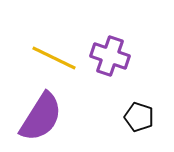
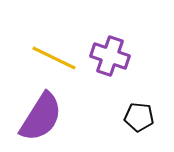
black pentagon: rotated 12 degrees counterclockwise
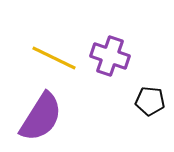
black pentagon: moved 11 px right, 16 px up
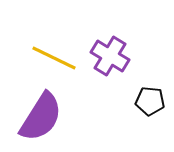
purple cross: rotated 12 degrees clockwise
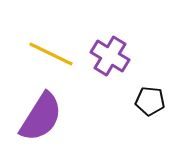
yellow line: moved 3 px left, 4 px up
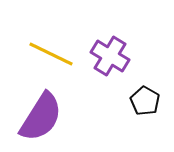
black pentagon: moved 5 px left; rotated 24 degrees clockwise
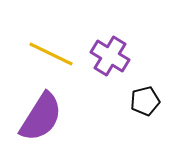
black pentagon: rotated 28 degrees clockwise
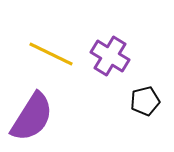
purple semicircle: moved 9 px left
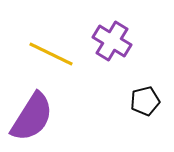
purple cross: moved 2 px right, 15 px up
